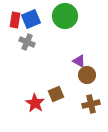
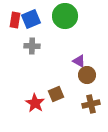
gray cross: moved 5 px right, 4 px down; rotated 21 degrees counterclockwise
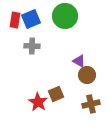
red star: moved 3 px right, 1 px up
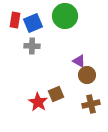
blue square: moved 2 px right, 4 px down
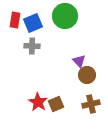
purple triangle: rotated 16 degrees clockwise
brown square: moved 10 px down
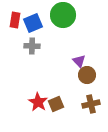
green circle: moved 2 px left, 1 px up
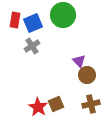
gray cross: rotated 35 degrees counterclockwise
red star: moved 5 px down
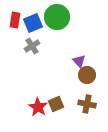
green circle: moved 6 px left, 2 px down
brown cross: moved 4 px left; rotated 24 degrees clockwise
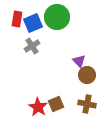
red rectangle: moved 2 px right, 1 px up
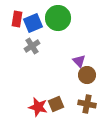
green circle: moved 1 px right, 1 px down
red star: rotated 18 degrees counterclockwise
